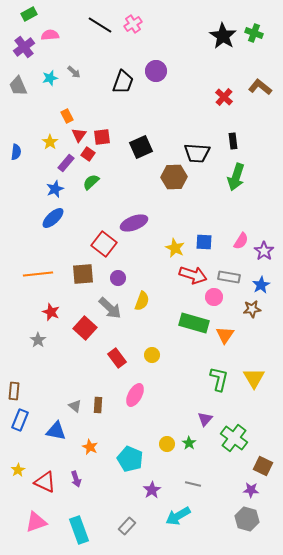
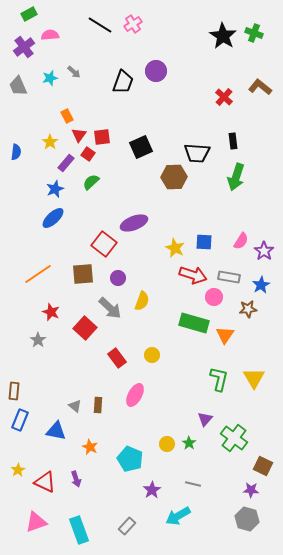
orange line at (38, 274): rotated 28 degrees counterclockwise
brown star at (252, 309): moved 4 px left
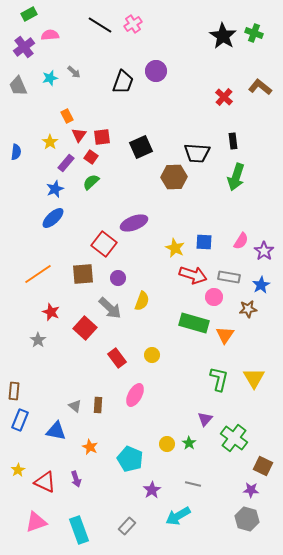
red square at (88, 154): moved 3 px right, 3 px down
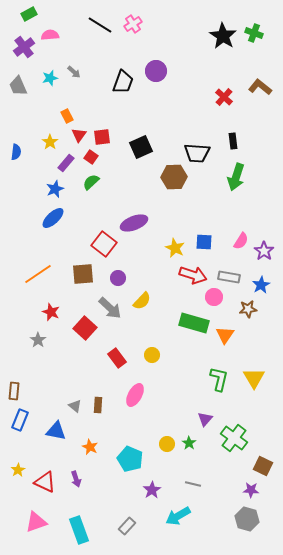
yellow semicircle at (142, 301): rotated 24 degrees clockwise
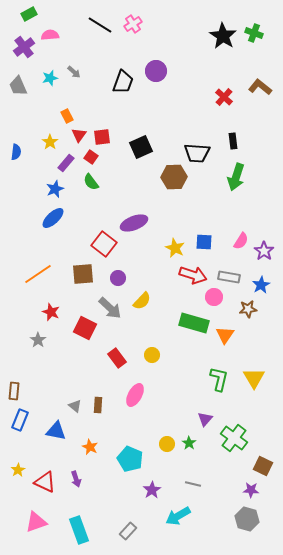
green semicircle at (91, 182): rotated 84 degrees counterclockwise
red square at (85, 328): rotated 15 degrees counterclockwise
gray rectangle at (127, 526): moved 1 px right, 5 px down
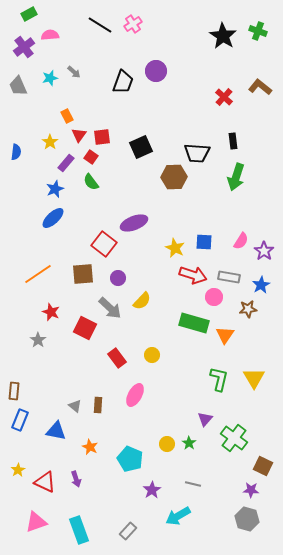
green cross at (254, 33): moved 4 px right, 2 px up
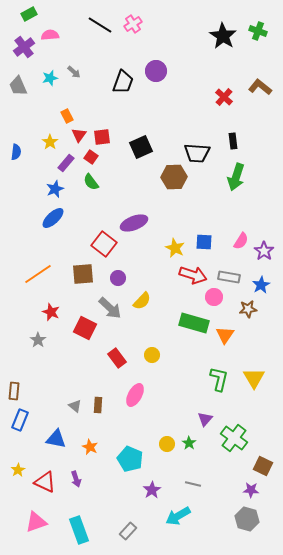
blue triangle at (56, 431): moved 8 px down
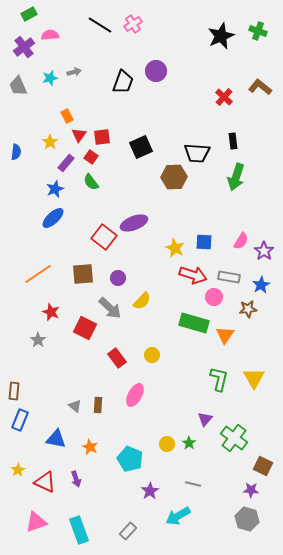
black star at (223, 36): moved 2 px left; rotated 16 degrees clockwise
gray arrow at (74, 72): rotated 56 degrees counterclockwise
red square at (104, 244): moved 7 px up
purple star at (152, 490): moved 2 px left, 1 px down
